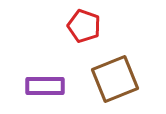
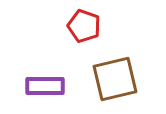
brown square: rotated 9 degrees clockwise
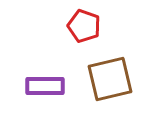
brown square: moved 5 px left
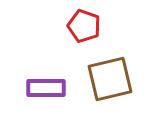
purple rectangle: moved 1 px right, 2 px down
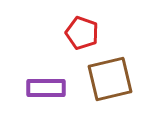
red pentagon: moved 2 px left, 7 px down
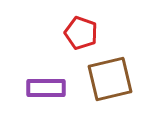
red pentagon: moved 1 px left
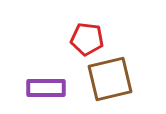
red pentagon: moved 6 px right, 6 px down; rotated 12 degrees counterclockwise
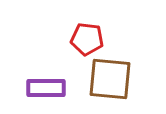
brown square: rotated 18 degrees clockwise
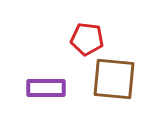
brown square: moved 4 px right
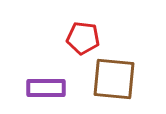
red pentagon: moved 4 px left, 1 px up
